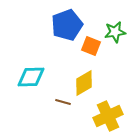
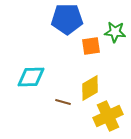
blue pentagon: moved 6 px up; rotated 20 degrees clockwise
green star: rotated 15 degrees clockwise
orange square: rotated 30 degrees counterclockwise
yellow diamond: moved 6 px right, 5 px down
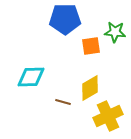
blue pentagon: moved 2 px left
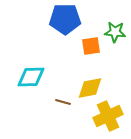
yellow diamond: rotated 20 degrees clockwise
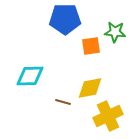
cyan diamond: moved 1 px left, 1 px up
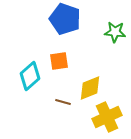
blue pentagon: rotated 20 degrees clockwise
orange square: moved 32 px left, 15 px down
cyan diamond: rotated 40 degrees counterclockwise
yellow diamond: rotated 12 degrees counterclockwise
yellow cross: moved 1 px left, 1 px down
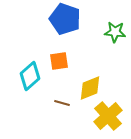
brown line: moved 1 px left, 1 px down
yellow cross: moved 1 px right, 1 px up; rotated 16 degrees counterclockwise
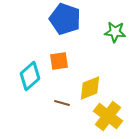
yellow cross: rotated 12 degrees counterclockwise
